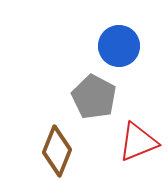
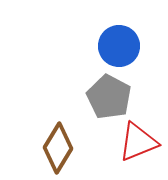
gray pentagon: moved 15 px right
brown diamond: moved 1 px right, 3 px up; rotated 9 degrees clockwise
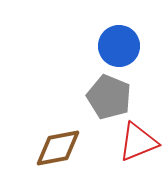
gray pentagon: rotated 6 degrees counterclockwise
brown diamond: rotated 48 degrees clockwise
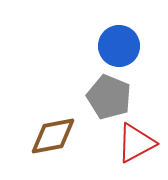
red triangle: moved 2 px left, 1 px down; rotated 6 degrees counterclockwise
brown diamond: moved 5 px left, 12 px up
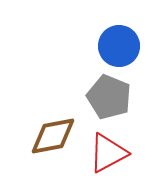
red triangle: moved 28 px left, 10 px down
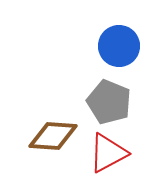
gray pentagon: moved 5 px down
brown diamond: rotated 15 degrees clockwise
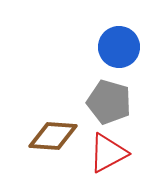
blue circle: moved 1 px down
gray pentagon: rotated 6 degrees counterclockwise
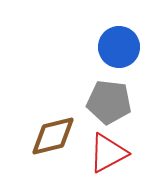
gray pentagon: rotated 9 degrees counterclockwise
brown diamond: rotated 18 degrees counterclockwise
